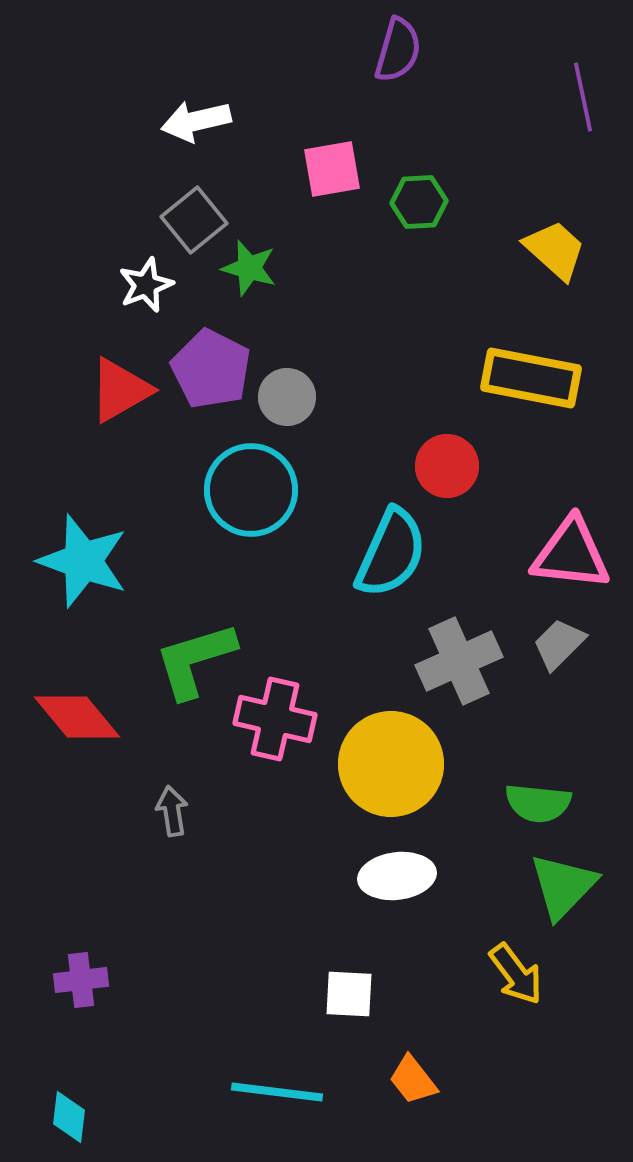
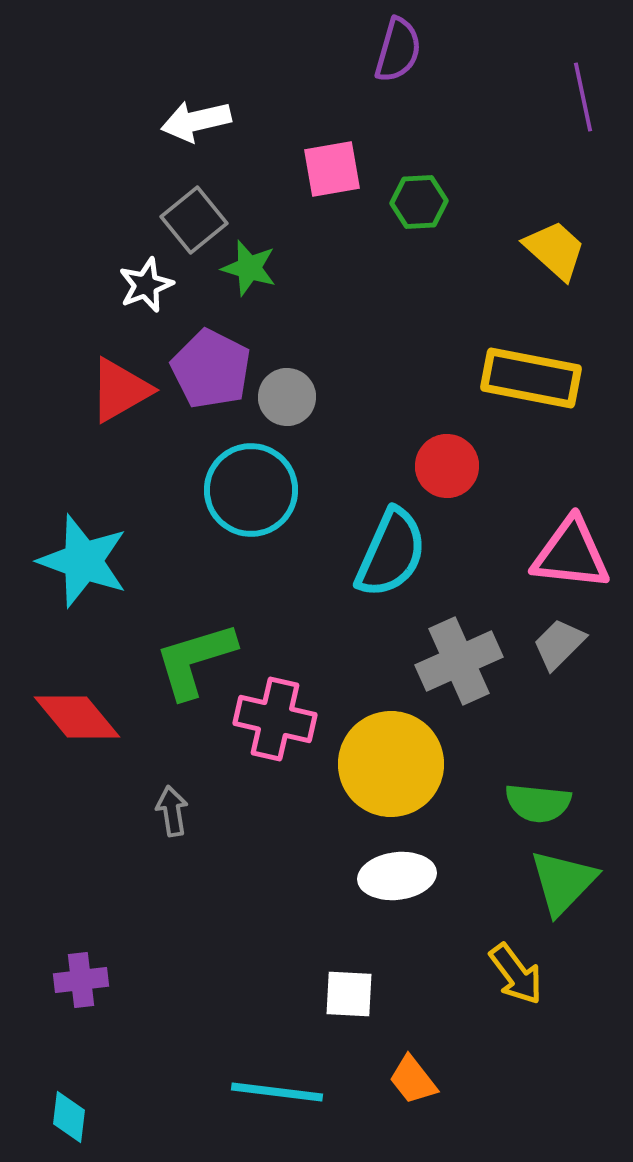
green triangle: moved 4 px up
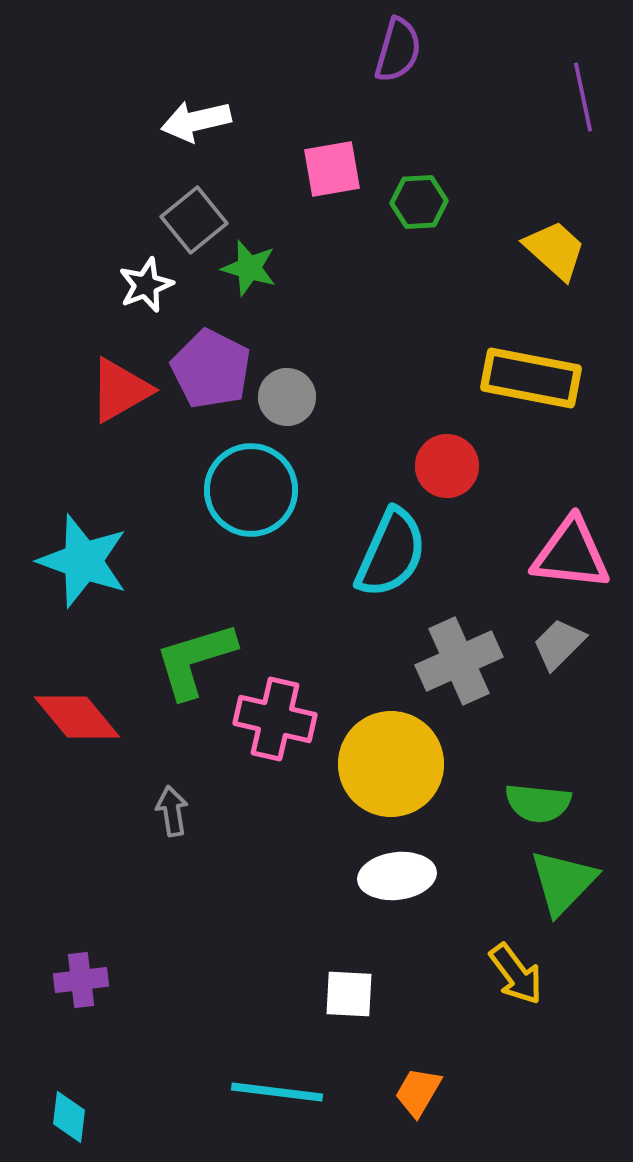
orange trapezoid: moved 5 px right, 12 px down; rotated 68 degrees clockwise
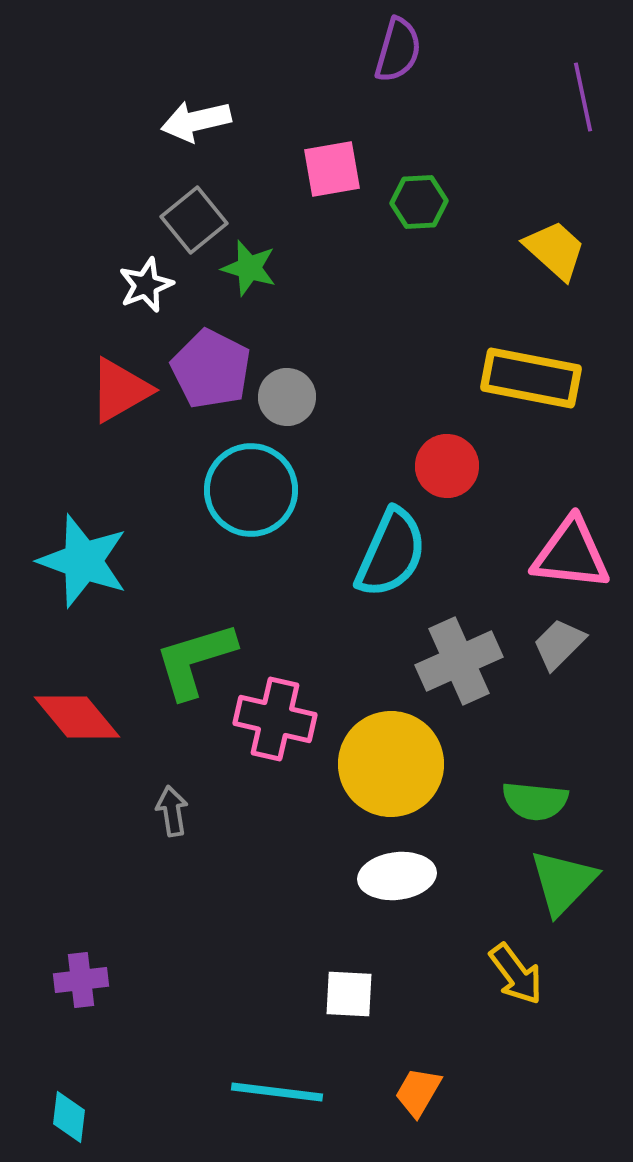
green semicircle: moved 3 px left, 2 px up
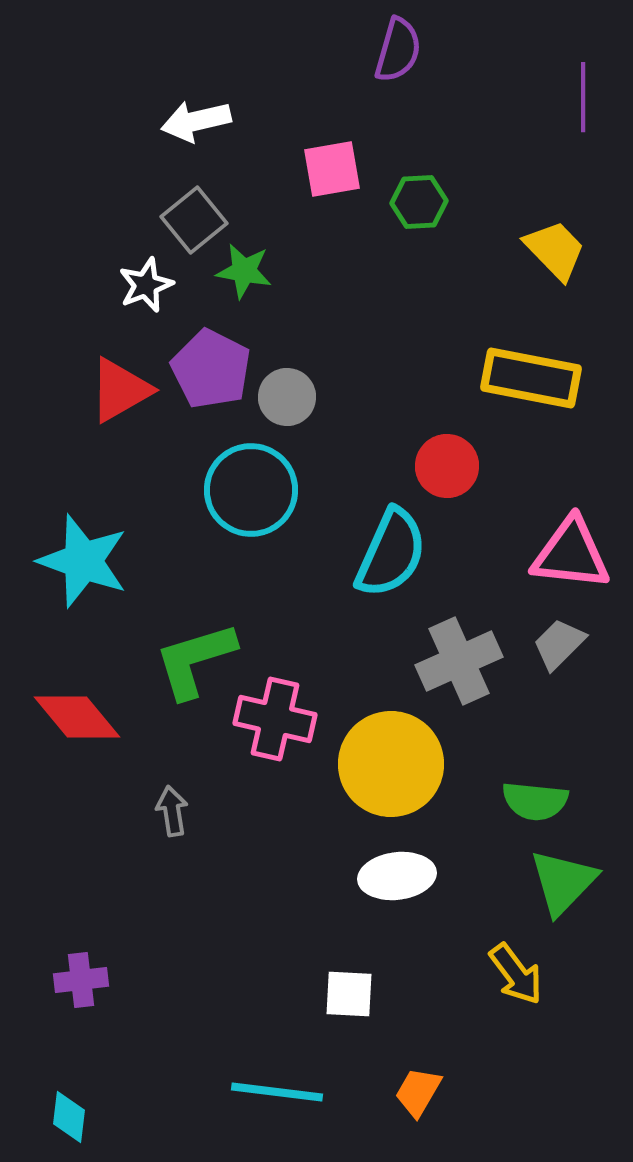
purple line: rotated 12 degrees clockwise
yellow trapezoid: rotated 4 degrees clockwise
green star: moved 5 px left, 3 px down; rotated 6 degrees counterclockwise
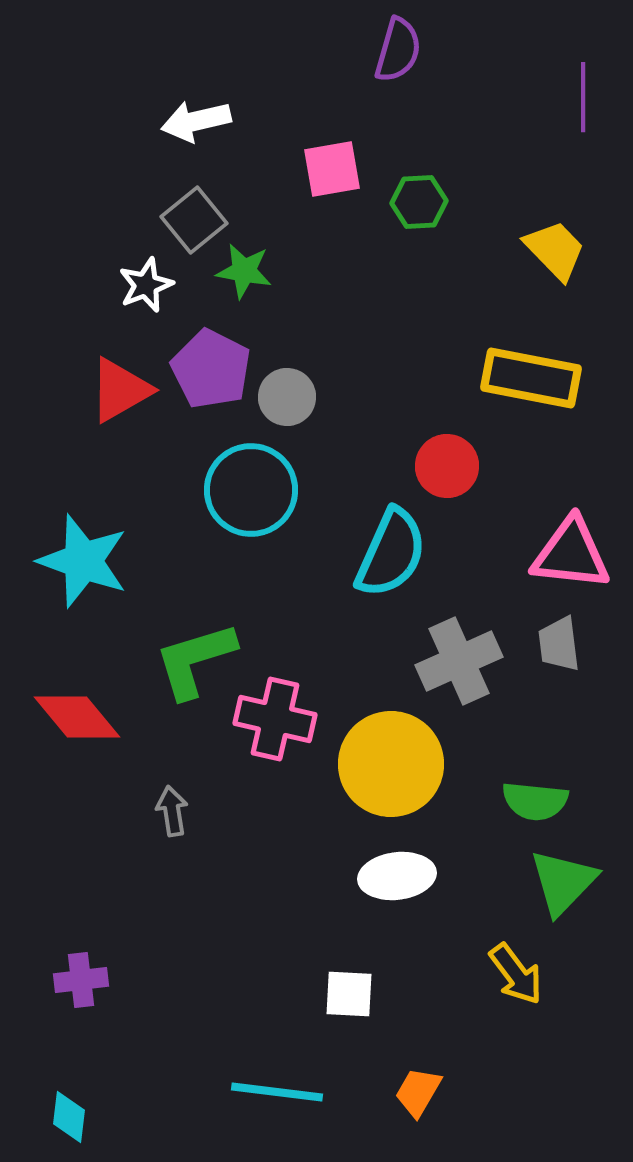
gray trapezoid: rotated 52 degrees counterclockwise
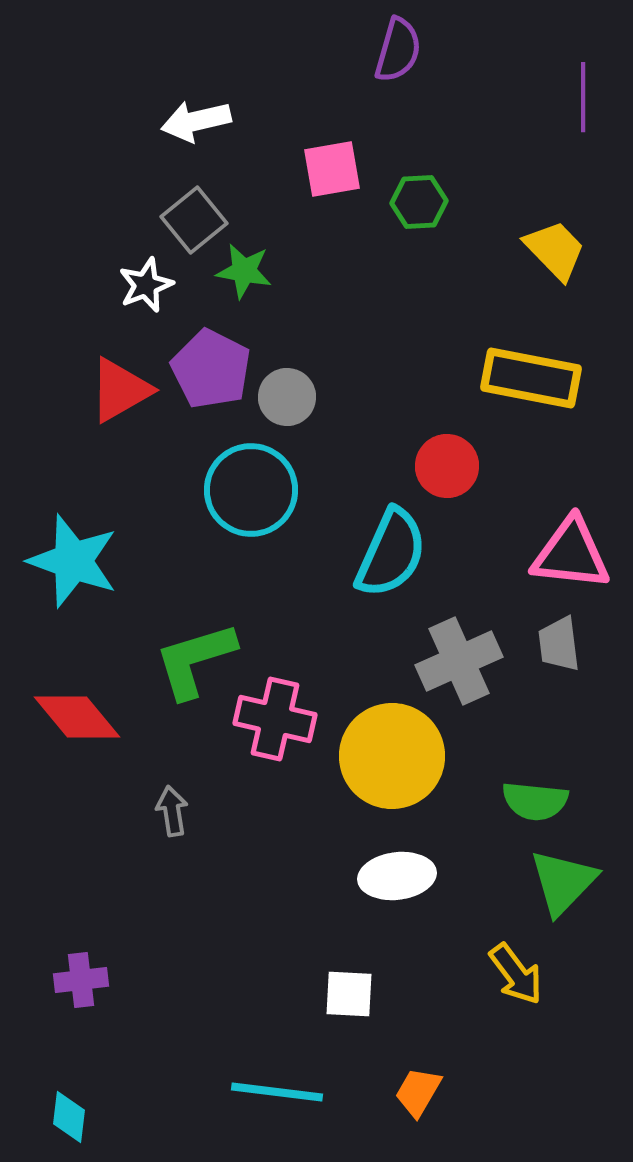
cyan star: moved 10 px left
yellow circle: moved 1 px right, 8 px up
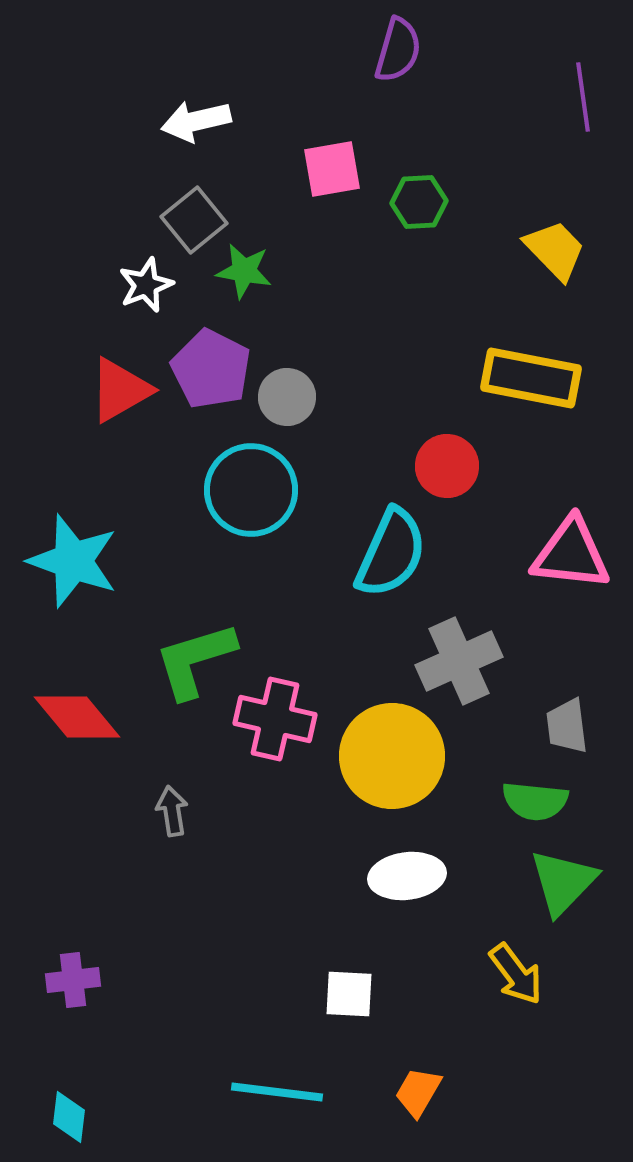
purple line: rotated 8 degrees counterclockwise
gray trapezoid: moved 8 px right, 82 px down
white ellipse: moved 10 px right
purple cross: moved 8 px left
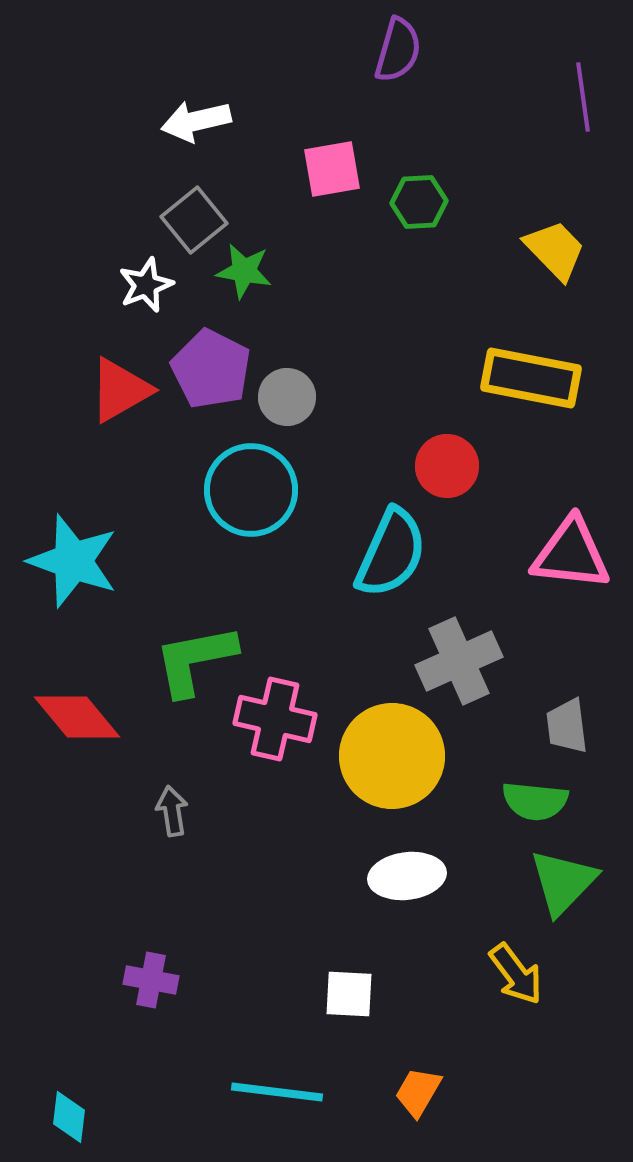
green L-shape: rotated 6 degrees clockwise
purple cross: moved 78 px right; rotated 18 degrees clockwise
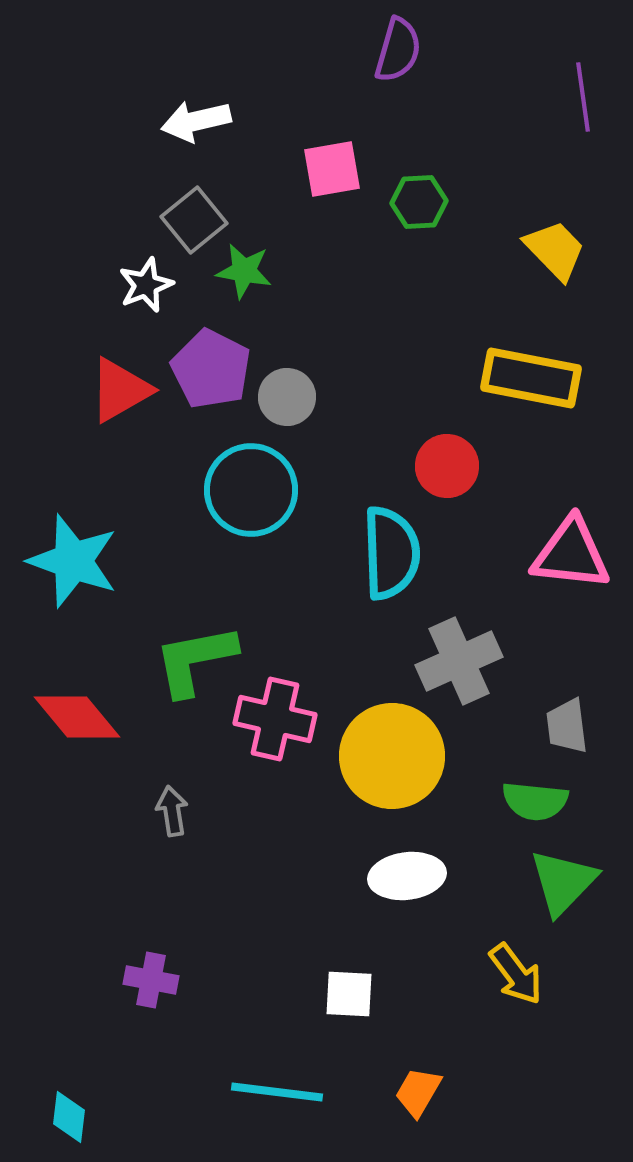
cyan semicircle: rotated 26 degrees counterclockwise
